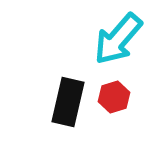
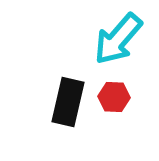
red hexagon: rotated 20 degrees clockwise
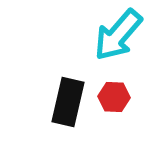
cyan arrow: moved 4 px up
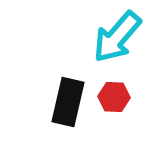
cyan arrow: moved 1 px left, 2 px down
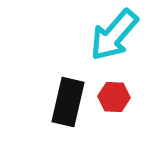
cyan arrow: moved 3 px left, 2 px up
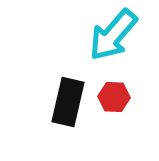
cyan arrow: moved 1 px left
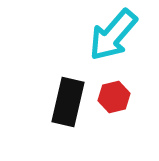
red hexagon: rotated 16 degrees counterclockwise
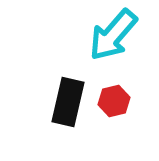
red hexagon: moved 4 px down
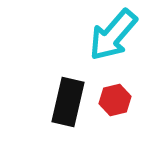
red hexagon: moved 1 px right, 1 px up
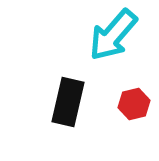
red hexagon: moved 19 px right, 4 px down
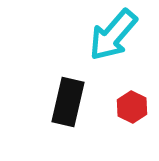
red hexagon: moved 2 px left, 3 px down; rotated 20 degrees counterclockwise
